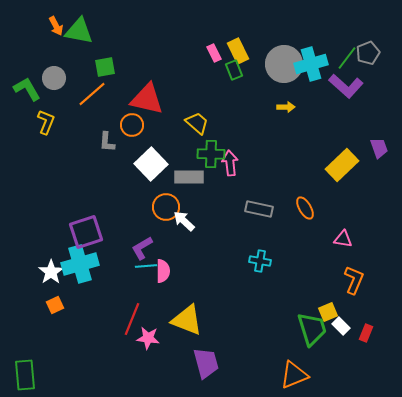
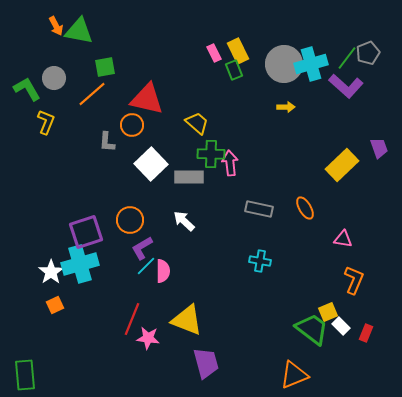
orange circle at (166, 207): moved 36 px left, 13 px down
cyan line at (146, 266): rotated 40 degrees counterclockwise
green trapezoid at (312, 329): rotated 36 degrees counterclockwise
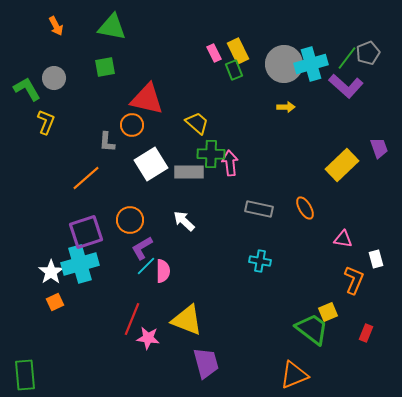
green triangle at (79, 31): moved 33 px right, 4 px up
orange line at (92, 94): moved 6 px left, 84 px down
white square at (151, 164): rotated 12 degrees clockwise
gray rectangle at (189, 177): moved 5 px up
orange square at (55, 305): moved 3 px up
white rectangle at (341, 326): moved 35 px right, 67 px up; rotated 30 degrees clockwise
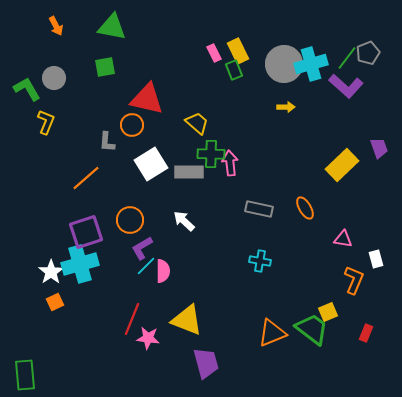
orange triangle at (294, 375): moved 22 px left, 42 px up
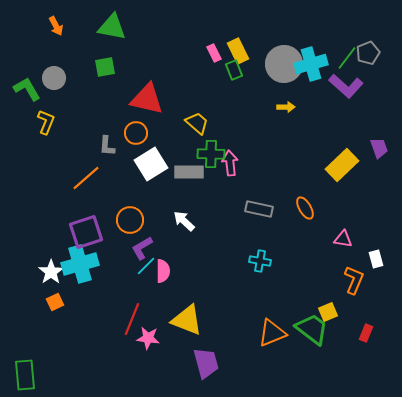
orange circle at (132, 125): moved 4 px right, 8 px down
gray L-shape at (107, 142): moved 4 px down
